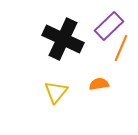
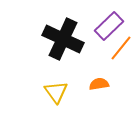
orange line: rotated 16 degrees clockwise
yellow triangle: rotated 15 degrees counterclockwise
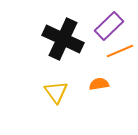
orange line: moved 1 px left, 3 px down; rotated 28 degrees clockwise
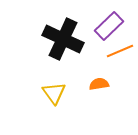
yellow triangle: moved 2 px left, 1 px down
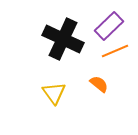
orange line: moved 5 px left
orange semicircle: rotated 48 degrees clockwise
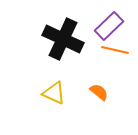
orange line: moved 1 px up; rotated 36 degrees clockwise
orange semicircle: moved 8 px down
yellow triangle: rotated 30 degrees counterclockwise
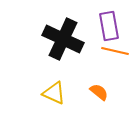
purple rectangle: rotated 56 degrees counterclockwise
orange line: moved 1 px down
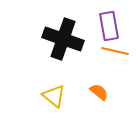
black cross: rotated 6 degrees counterclockwise
yellow triangle: moved 3 px down; rotated 15 degrees clockwise
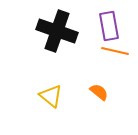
black cross: moved 6 px left, 8 px up
yellow triangle: moved 3 px left
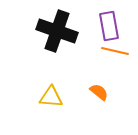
yellow triangle: moved 1 px down; rotated 35 degrees counterclockwise
